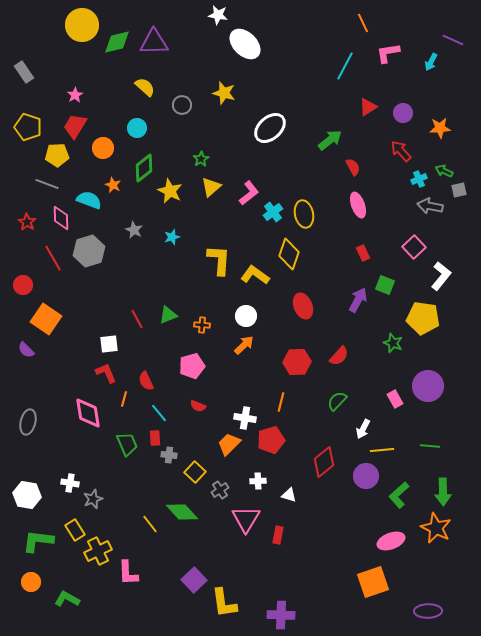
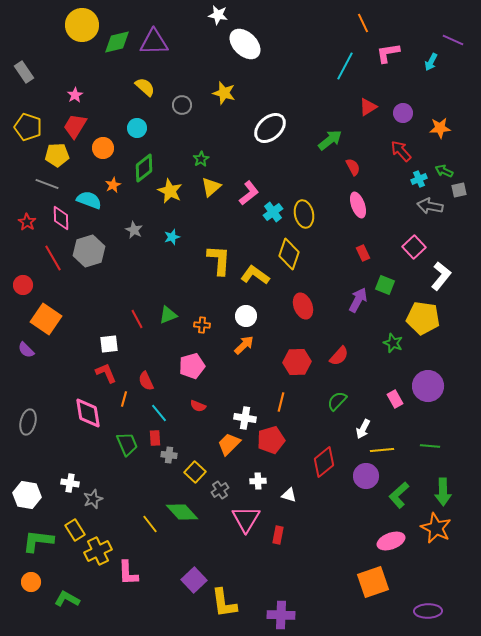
orange star at (113, 185): rotated 21 degrees clockwise
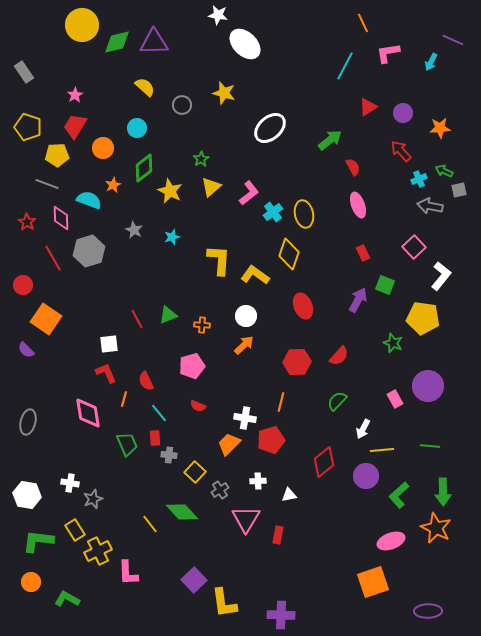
white triangle at (289, 495): rotated 28 degrees counterclockwise
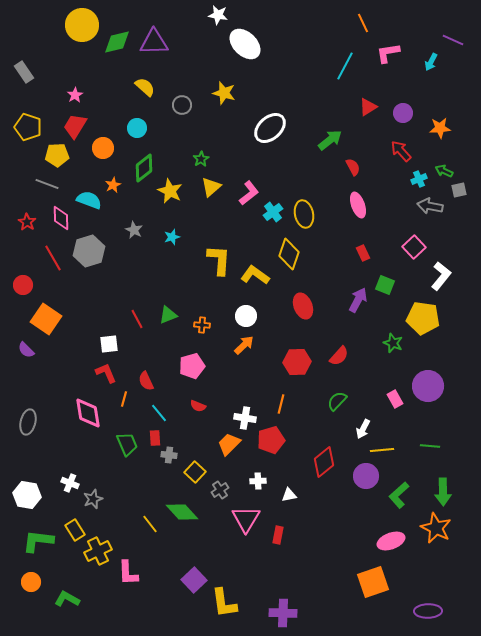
orange line at (281, 402): moved 2 px down
white cross at (70, 483): rotated 12 degrees clockwise
purple cross at (281, 615): moved 2 px right, 2 px up
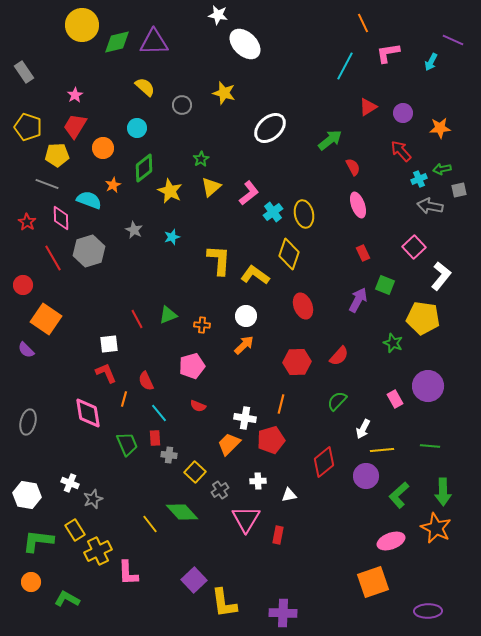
green arrow at (444, 171): moved 2 px left, 2 px up; rotated 36 degrees counterclockwise
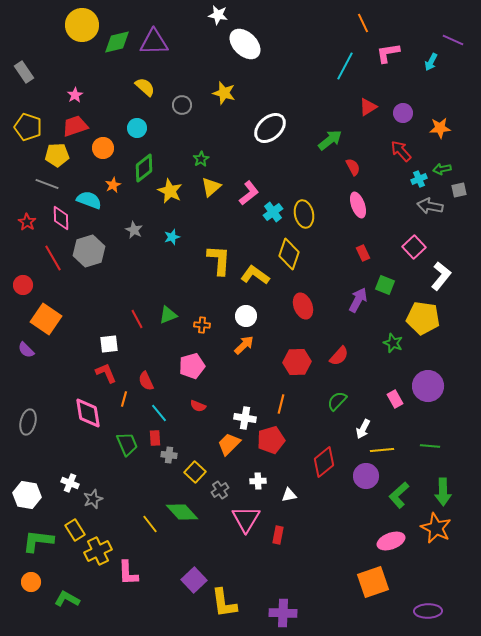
red trapezoid at (75, 126): rotated 40 degrees clockwise
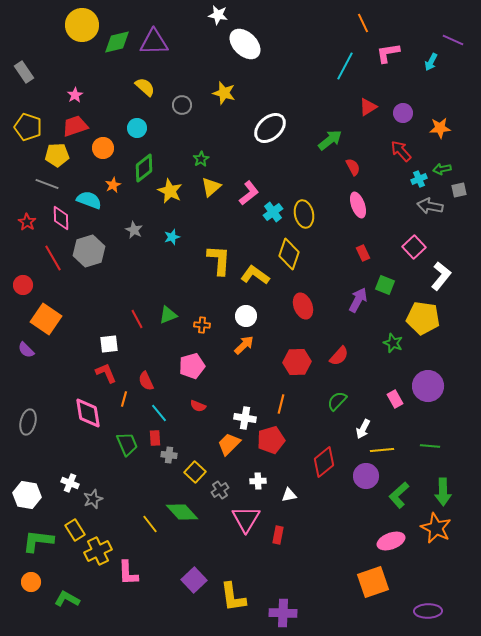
yellow L-shape at (224, 603): moved 9 px right, 6 px up
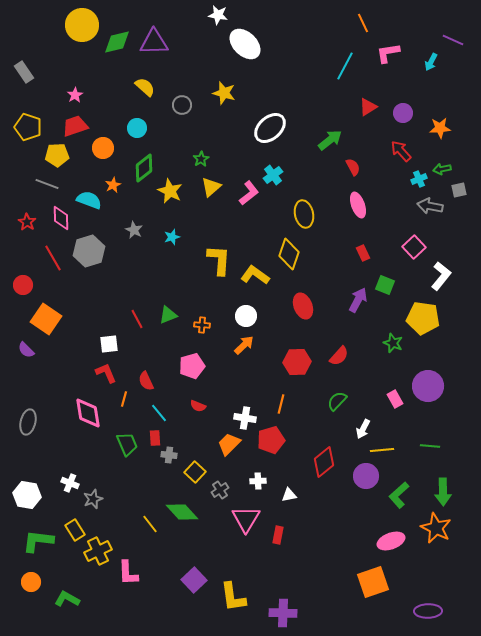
cyan cross at (273, 212): moved 37 px up
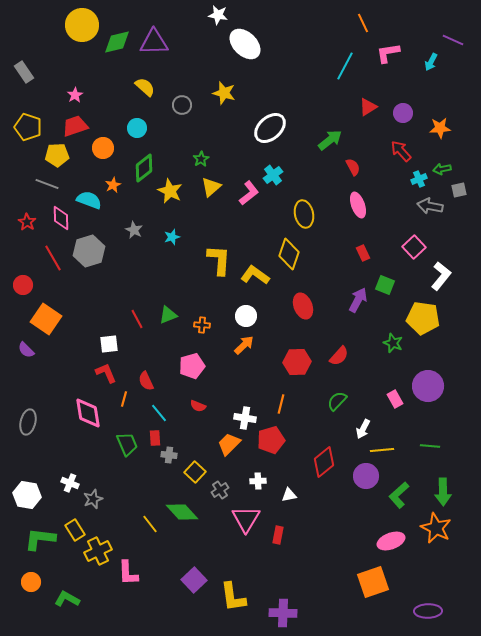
green L-shape at (38, 541): moved 2 px right, 2 px up
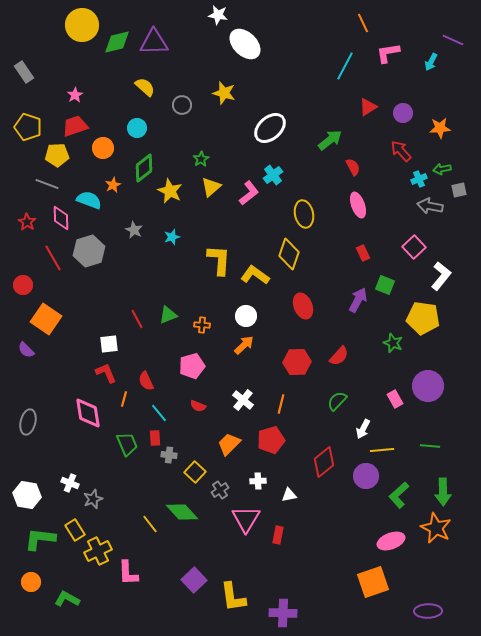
white cross at (245, 418): moved 2 px left, 18 px up; rotated 30 degrees clockwise
